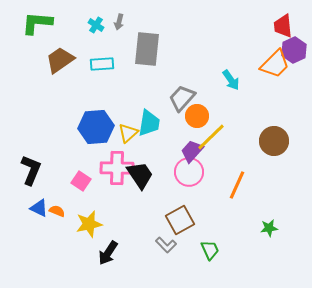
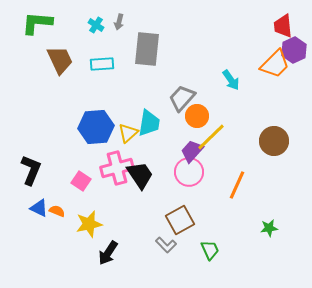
brown trapezoid: rotated 100 degrees clockwise
pink cross: rotated 16 degrees counterclockwise
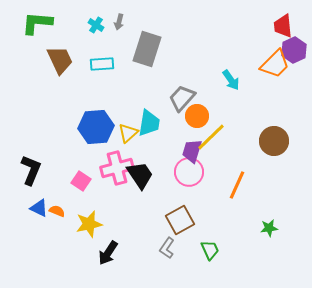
gray rectangle: rotated 12 degrees clockwise
purple trapezoid: rotated 25 degrees counterclockwise
gray L-shape: moved 1 px right, 3 px down; rotated 80 degrees clockwise
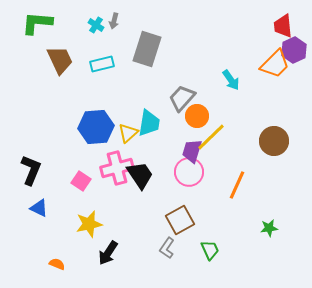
gray arrow: moved 5 px left, 1 px up
cyan rectangle: rotated 10 degrees counterclockwise
orange semicircle: moved 53 px down
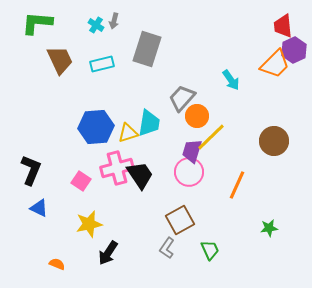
yellow triangle: rotated 25 degrees clockwise
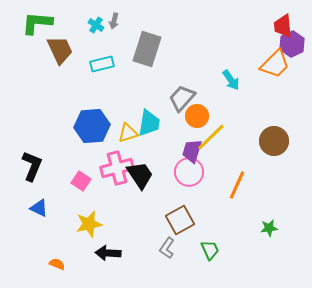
purple hexagon: moved 2 px left, 6 px up
brown trapezoid: moved 10 px up
blue hexagon: moved 4 px left, 1 px up
black L-shape: moved 1 px right, 4 px up
black arrow: rotated 60 degrees clockwise
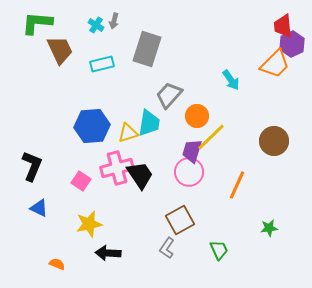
gray trapezoid: moved 13 px left, 3 px up
green trapezoid: moved 9 px right
